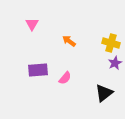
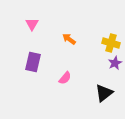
orange arrow: moved 2 px up
purple rectangle: moved 5 px left, 8 px up; rotated 72 degrees counterclockwise
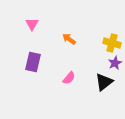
yellow cross: moved 1 px right
pink semicircle: moved 4 px right
black triangle: moved 11 px up
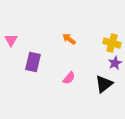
pink triangle: moved 21 px left, 16 px down
black triangle: moved 2 px down
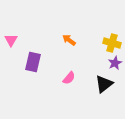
orange arrow: moved 1 px down
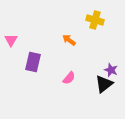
yellow cross: moved 17 px left, 23 px up
purple star: moved 4 px left, 7 px down; rotated 24 degrees counterclockwise
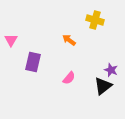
black triangle: moved 1 px left, 2 px down
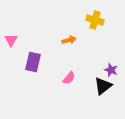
orange arrow: rotated 128 degrees clockwise
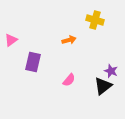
pink triangle: rotated 24 degrees clockwise
purple star: moved 1 px down
pink semicircle: moved 2 px down
